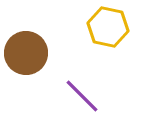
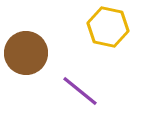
purple line: moved 2 px left, 5 px up; rotated 6 degrees counterclockwise
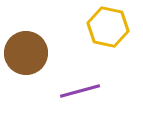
purple line: rotated 54 degrees counterclockwise
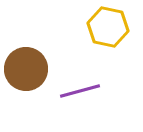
brown circle: moved 16 px down
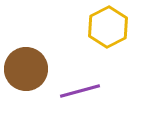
yellow hexagon: rotated 21 degrees clockwise
